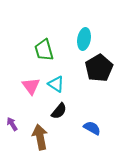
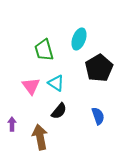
cyan ellipse: moved 5 px left; rotated 10 degrees clockwise
cyan triangle: moved 1 px up
purple arrow: rotated 32 degrees clockwise
blue semicircle: moved 6 px right, 12 px up; rotated 42 degrees clockwise
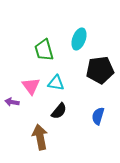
black pentagon: moved 1 px right, 2 px down; rotated 24 degrees clockwise
cyan triangle: rotated 24 degrees counterclockwise
blue semicircle: rotated 144 degrees counterclockwise
purple arrow: moved 22 px up; rotated 80 degrees counterclockwise
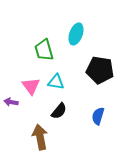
cyan ellipse: moved 3 px left, 5 px up
black pentagon: rotated 16 degrees clockwise
cyan triangle: moved 1 px up
purple arrow: moved 1 px left
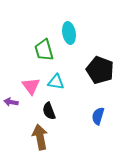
cyan ellipse: moved 7 px left, 1 px up; rotated 30 degrees counterclockwise
black pentagon: rotated 12 degrees clockwise
black semicircle: moved 10 px left; rotated 120 degrees clockwise
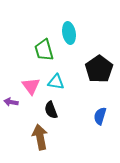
black pentagon: moved 1 px left, 1 px up; rotated 16 degrees clockwise
black semicircle: moved 2 px right, 1 px up
blue semicircle: moved 2 px right
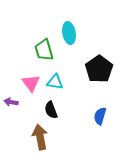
cyan triangle: moved 1 px left
pink triangle: moved 3 px up
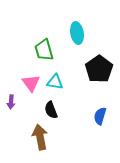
cyan ellipse: moved 8 px right
purple arrow: rotated 96 degrees counterclockwise
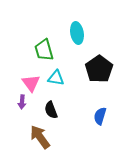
cyan triangle: moved 1 px right, 4 px up
purple arrow: moved 11 px right
brown arrow: rotated 25 degrees counterclockwise
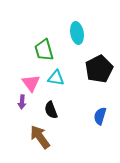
black pentagon: rotated 8 degrees clockwise
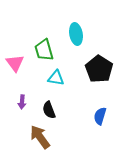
cyan ellipse: moved 1 px left, 1 px down
black pentagon: rotated 12 degrees counterclockwise
pink triangle: moved 16 px left, 20 px up
black semicircle: moved 2 px left
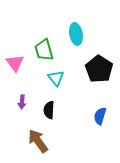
cyan triangle: rotated 42 degrees clockwise
black semicircle: rotated 24 degrees clockwise
brown arrow: moved 2 px left, 4 px down
